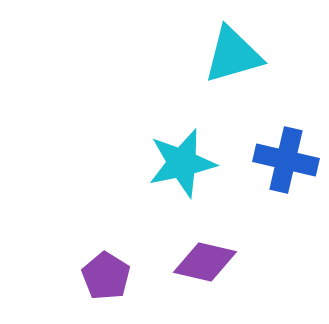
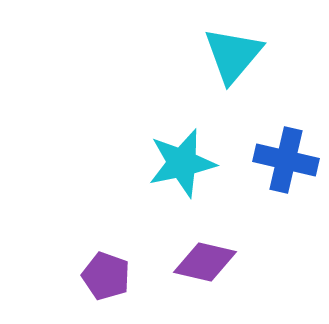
cyan triangle: rotated 34 degrees counterclockwise
purple pentagon: rotated 12 degrees counterclockwise
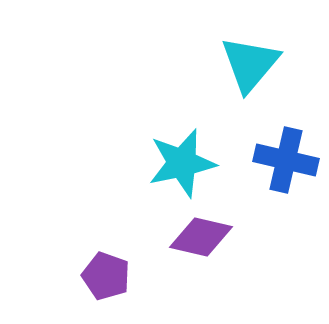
cyan triangle: moved 17 px right, 9 px down
purple diamond: moved 4 px left, 25 px up
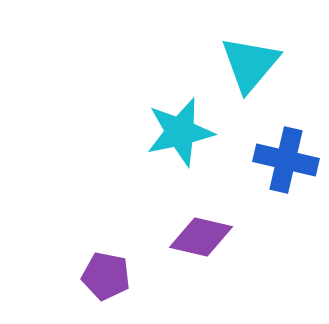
cyan star: moved 2 px left, 31 px up
purple pentagon: rotated 9 degrees counterclockwise
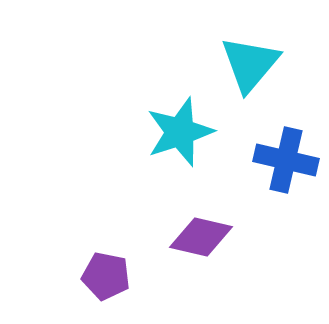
cyan star: rotated 6 degrees counterclockwise
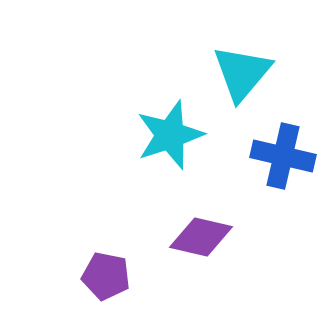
cyan triangle: moved 8 px left, 9 px down
cyan star: moved 10 px left, 3 px down
blue cross: moved 3 px left, 4 px up
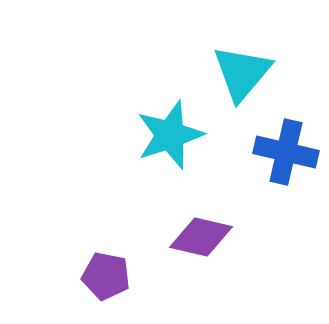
blue cross: moved 3 px right, 4 px up
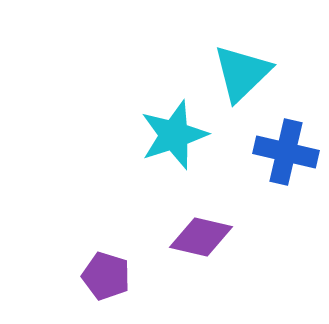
cyan triangle: rotated 6 degrees clockwise
cyan star: moved 4 px right
purple pentagon: rotated 6 degrees clockwise
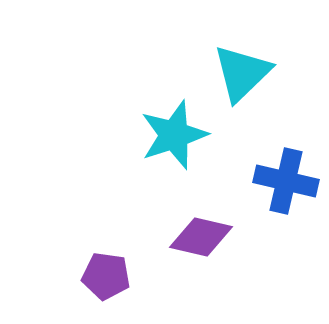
blue cross: moved 29 px down
purple pentagon: rotated 9 degrees counterclockwise
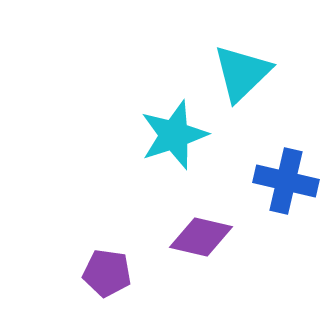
purple pentagon: moved 1 px right, 3 px up
